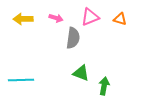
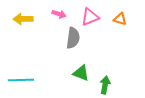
pink arrow: moved 3 px right, 4 px up
green arrow: moved 1 px right, 1 px up
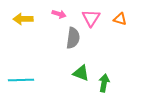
pink triangle: moved 1 px right, 1 px down; rotated 36 degrees counterclockwise
green arrow: moved 1 px left, 2 px up
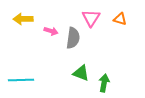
pink arrow: moved 8 px left, 17 px down
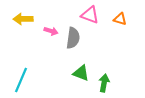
pink triangle: moved 1 px left, 3 px up; rotated 42 degrees counterclockwise
cyan line: rotated 65 degrees counterclockwise
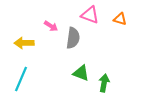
yellow arrow: moved 1 px right, 24 px down
pink arrow: moved 5 px up; rotated 16 degrees clockwise
cyan line: moved 1 px up
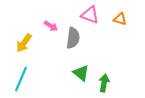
yellow arrow: rotated 54 degrees counterclockwise
green triangle: rotated 18 degrees clockwise
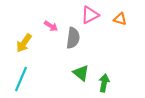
pink triangle: rotated 48 degrees counterclockwise
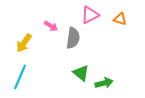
cyan line: moved 1 px left, 2 px up
green arrow: rotated 66 degrees clockwise
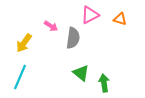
green arrow: rotated 84 degrees counterclockwise
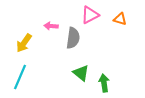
pink arrow: rotated 152 degrees clockwise
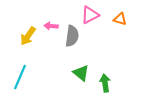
gray semicircle: moved 1 px left, 2 px up
yellow arrow: moved 4 px right, 7 px up
green arrow: moved 1 px right
